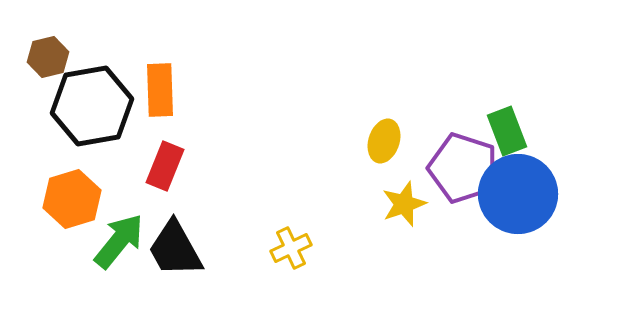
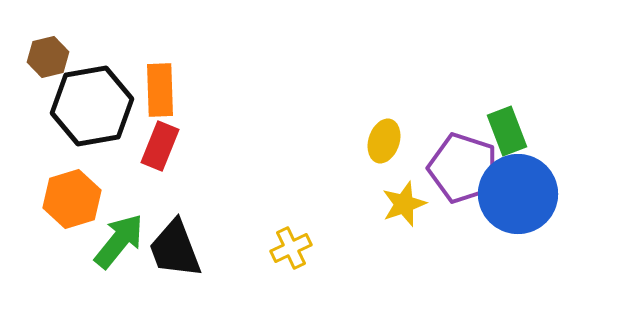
red rectangle: moved 5 px left, 20 px up
black trapezoid: rotated 8 degrees clockwise
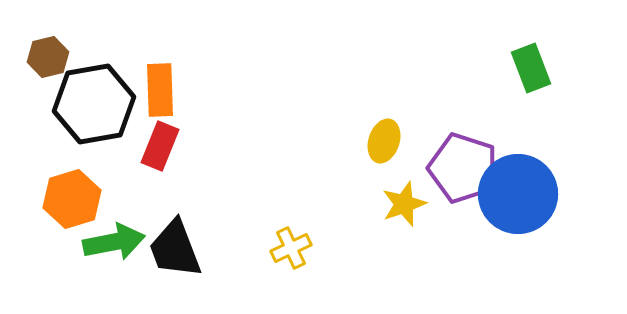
black hexagon: moved 2 px right, 2 px up
green rectangle: moved 24 px right, 63 px up
green arrow: moved 5 px left, 1 px down; rotated 40 degrees clockwise
